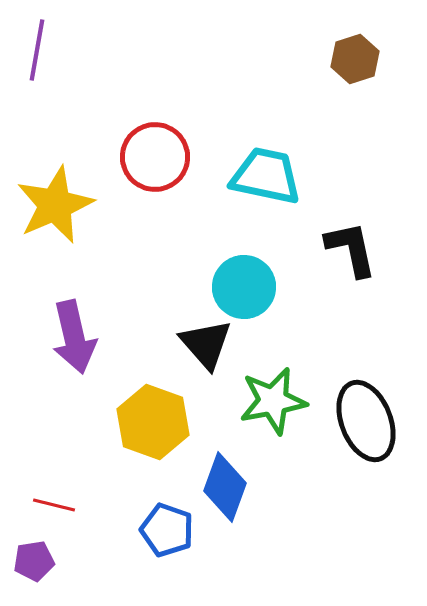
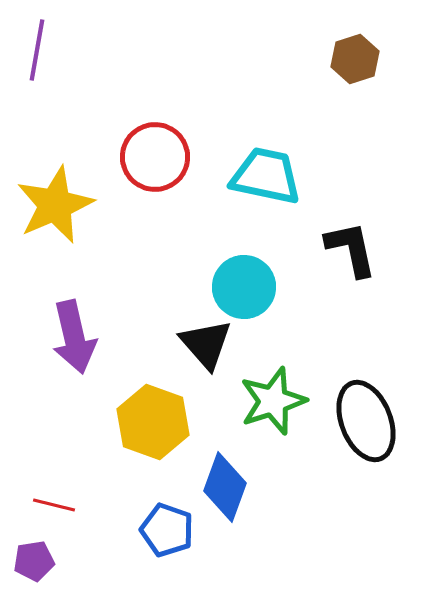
green star: rotated 8 degrees counterclockwise
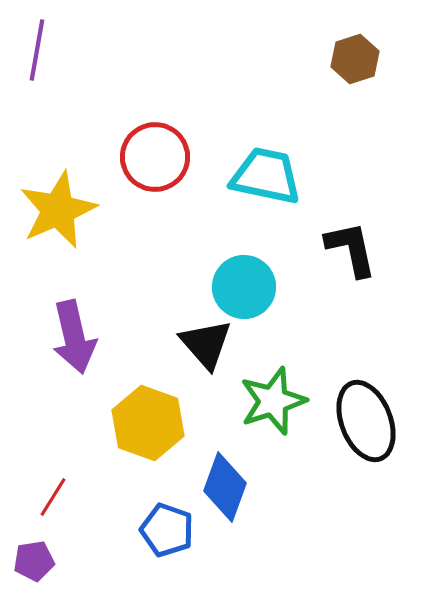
yellow star: moved 3 px right, 5 px down
yellow hexagon: moved 5 px left, 1 px down
red line: moved 1 px left, 8 px up; rotated 72 degrees counterclockwise
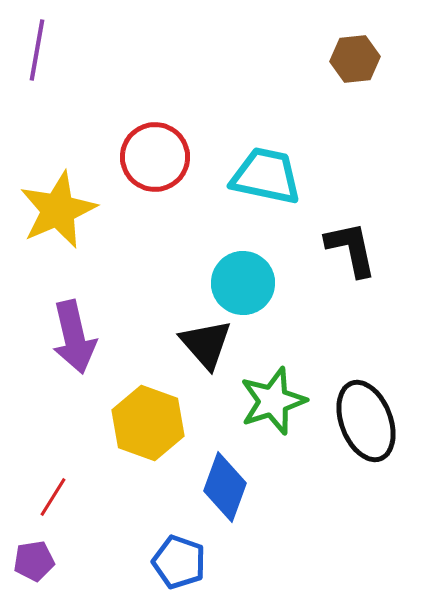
brown hexagon: rotated 12 degrees clockwise
cyan circle: moved 1 px left, 4 px up
blue pentagon: moved 12 px right, 32 px down
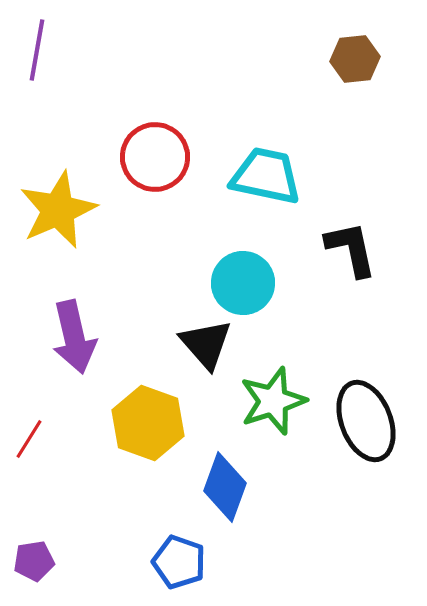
red line: moved 24 px left, 58 px up
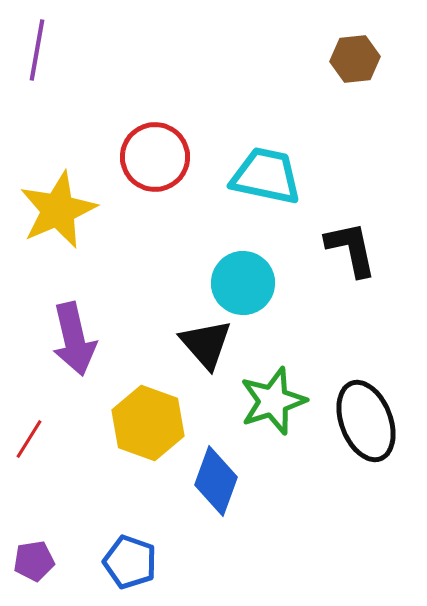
purple arrow: moved 2 px down
blue diamond: moved 9 px left, 6 px up
blue pentagon: moved 49 px left
